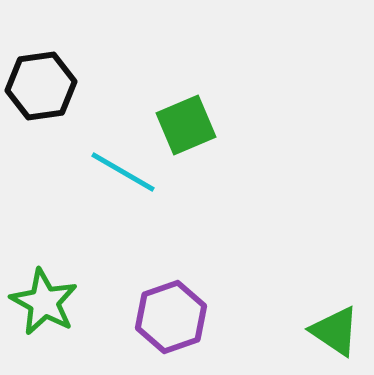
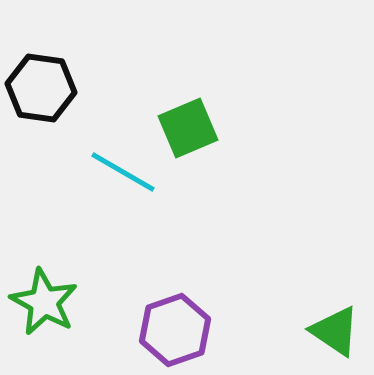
black hexagon: moved 2 px down; rotated 16 degrees clockwise
green square: moved 2 px right, 3 px down
purple hexagon: moved 4 px right, 13 px down
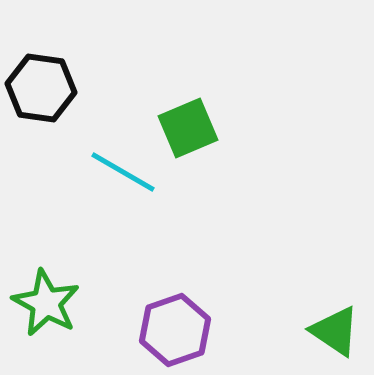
green star: moved 2 px right, 1 px down
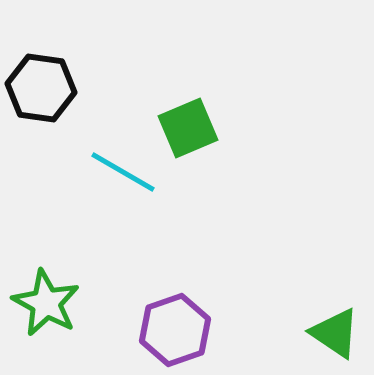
green triangle: moved 2 px down
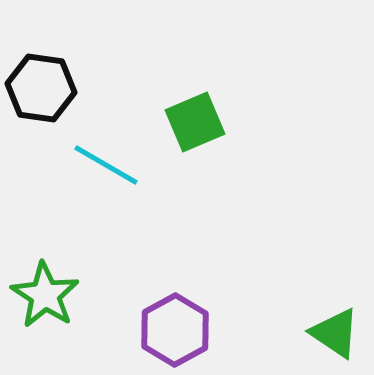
green square: moved 7 px right, 6 px up
cyan line: moved 17 px left, 7 px up
green star: moved 1 px left, 8 px up; rotated 4 degrees clockwise
purple hexagon: rotated 10 degrees counterclockwise
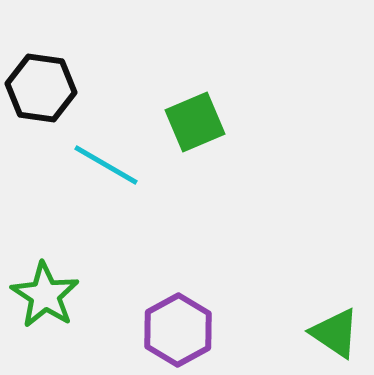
purple hexagon: moved 3 px right
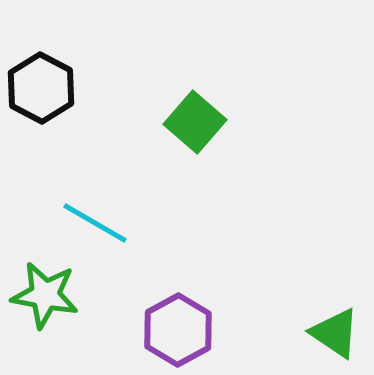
black hexagon: rotated 20 degrees clockwise
green square: rotated 26 degrees counterclockwise
cyan line: moved 11 px left, 58 px down
green star: rotated 22 degrees counterclockwise
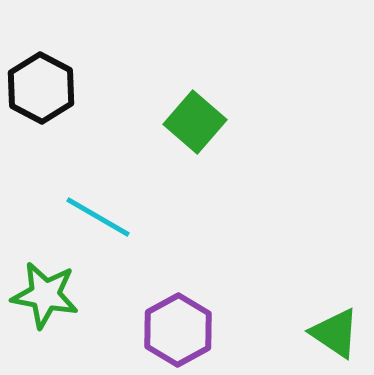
cyan line: moved 3 px right, 6 px up
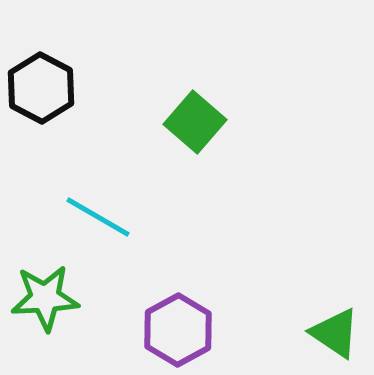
green star: moved 3 px down; rotated 14 degrees counterclockwise
